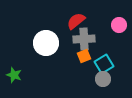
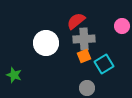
pink circle: moved 3 px right, 1 px down
gray circle: moved 16 px left, 9 px down
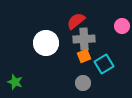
green star: moved 1 px right, 7 px down
gray circle: moved 4 px left, 5 px up
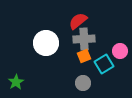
red semicircle: moved 2 px right
pink circle: moved 2 px left, 25 px down
green star: moved 1 px right; rotated 21 degrees clockwise
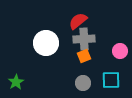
cyan square: moved 7 px right, 16 px down; rotated 30 degrees clockwise
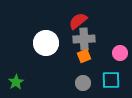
pink circle: moved 2 px down
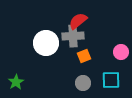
gray cross: moved 11 px left, 3 px up
pink circle: moved 1 px right, 1 px up
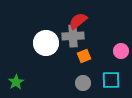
pink circle: moved 1 px up
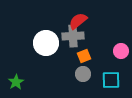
gray circle: moved 9 px up
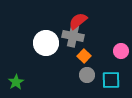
gray cross: rotated 15 degrees clockwise
orange square: rotated 24 degrees counterclockwise
gray circle: moved 4 px right, 1 px down
